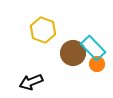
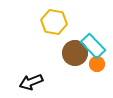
yellow hexagon: moved 11 px right, 8 px up; rotated 10 degrees counterclockwise
cyan rectangle: moved 2 px up
brown circle: moved 2 px right
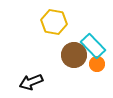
brown circle: moved 1 px left, 2 px down
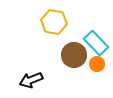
cyan rectangle: moved 3 px right, 3 px up
black arrow: moved 2 px up
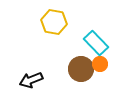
brown circle: moved 7 px right, 14 px down
orange circle: moved 3 px right
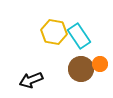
yellow hexagon: moved 10 px down
cyan rectangle: moved 17 px left, 7 px up; rotated 10 degrees clockwise
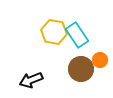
cyan rectangle: moved 2 px left, 1 px up
orange circle: moved 4 px up
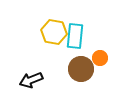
cyan rectangle: moved 2 px left, 1 px down; rotated 40 degrees clockwise
orange circle: moved 2 px up
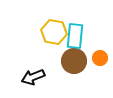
brown circle: moved 7 px left, 8 px up
black arrow: moved 2 px right, 3 px up
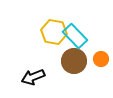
cyan rectangle: rotated 50 degrees counterclockwise
orange circle: moved 1 px right, 1 px down
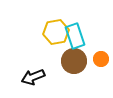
yellow hexagon: moved 2 px right; rotated 20 degrees counterclockwise
cyan rectangle: rotated 25 degrees clockwise
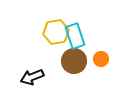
black arrow: moved 1 px left
